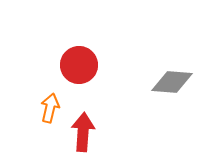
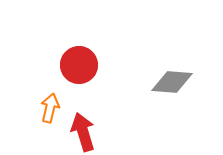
red arrow: rotated 21 degrees counterclockwise
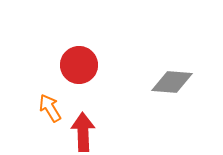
orange arrow: rotated 44 degrees counterclockwise
red arrow: rotated 15 degrees clockwise
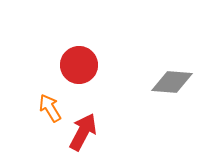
red arrow: rotated 30 degrees clockwise
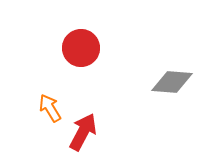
red circle: moved 2 px right, 17 px up
